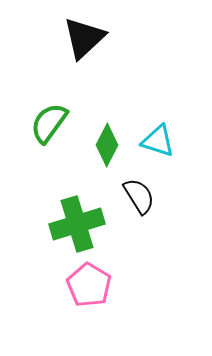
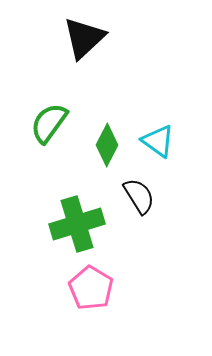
cyan triangle: rotated 18 degrees clockwise
pink pentagon: moved 2 px right, 3 px down
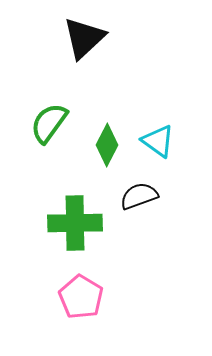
black semicircle: rotated 78 degrees counterclockwise
green cross: moved 2 px left, 1 px up; rotated 16 degrees clockwise
pink pentagon: moved 10 px left, 9 px down
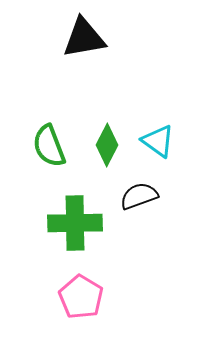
black triangle: rotated 33 degrees clockwise
green semicircle: moved 23 px down; rotated 57 degrees counterclockwise
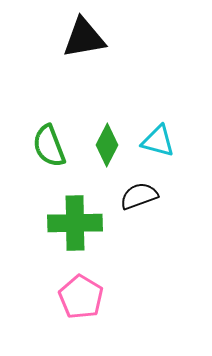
cyan triangle: rotated 21 degrees counterclockwise
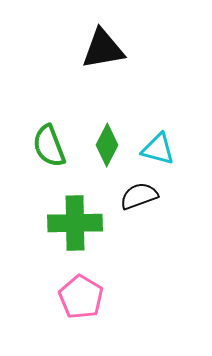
black triangle: moved 19 px right, 11 px down
cyan triangle: moved 8 px down
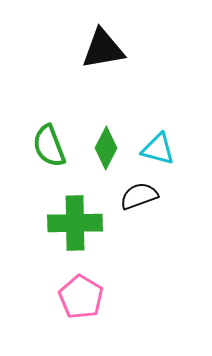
green diamond: moved 1 px left, 3 px down
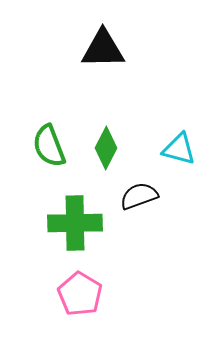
black triangle: rotated 9 degrees clockwise
cyan triangle: moved 21 px right
pink pentagon: moved 1 px left, 3 px up
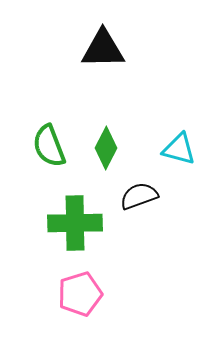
pink pentagon: rotated 24 degrees clockwise
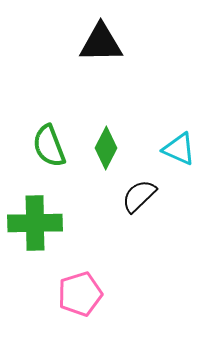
black triangle: moved 2 px left, 6 px up
cyan triangle: rotated 9 degrees clockwise
black semicircle: rotated 24 degrees counterclockwise
green cross: moved 40 px left
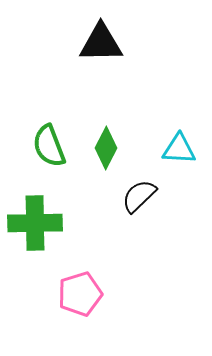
cyan triangle: rotated 21 degrees counterclockwise
